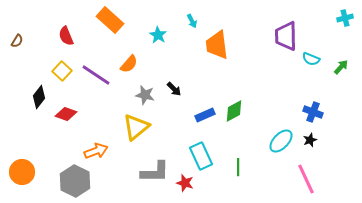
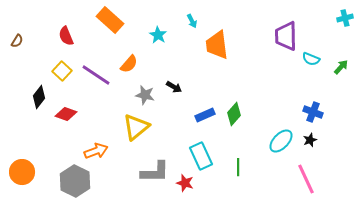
black arrow: moved 2 px up; rotated 14 degrees counterclockwise
green diamond: moved 3 px down; rotated 20 degrees counterclockwise
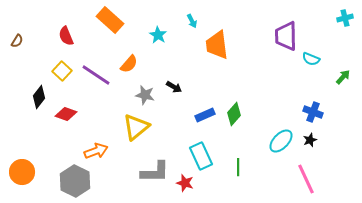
green arrow: moved 2 px right, 10 px down
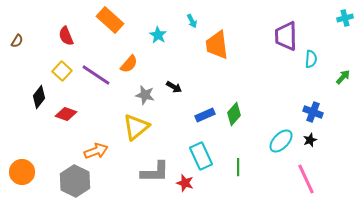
cyan semicircle: rotated 108 degrees counterclockwise
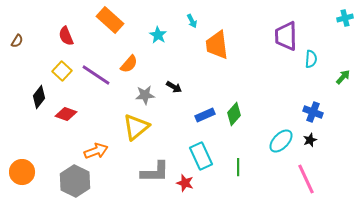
gray star: rotated 18 degrees counterclockwise
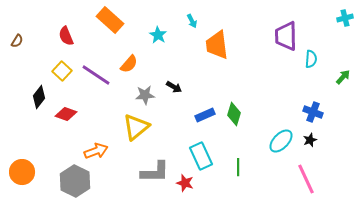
green diamond: rotated 25 degrees counterclockwise
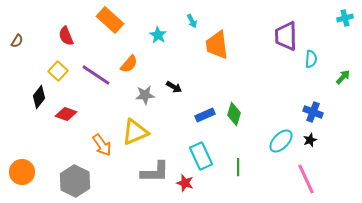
yellow square: moved 4 px left
yellow triangle: moved 1 px left, 5 px down; rotated 16 degrees clockwise
orange arrow: moved 6 px right, 6 px up; rotated 75 degrees clockwise
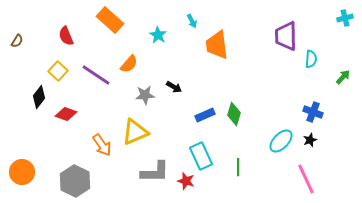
red star: moved 1 px right, 2 px up
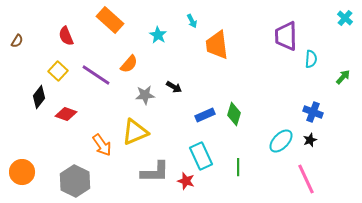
cyan cross: rotated 35 degrees counterclockwise
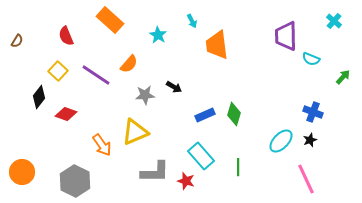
cyan cross: moved 11 px left, 3 px down
cyan semicircle: rotated 108 degrees clockwise
cyan rectangle: rotated 16 degrees counterclockwise
